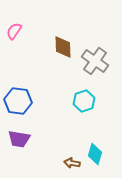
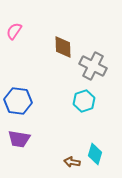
gray cross: moved 2 px left, 5 px down; rotated 8 degrees counterclockwise
brown arrow: moved 1 px up
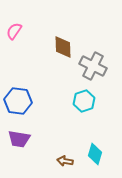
brown arrow: moved 7 px left, 1 px up
